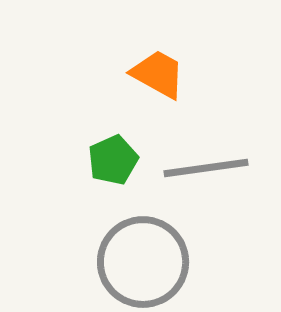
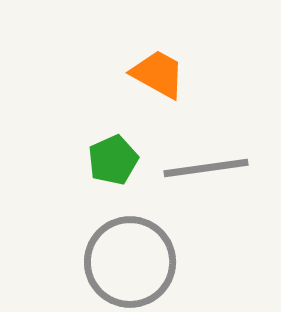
gray circle: moved 13 px left
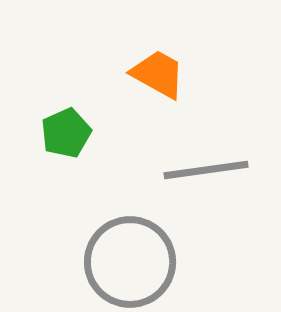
green pentagon: moved 47 px left, 27 px up
gray line: moved 2 px down
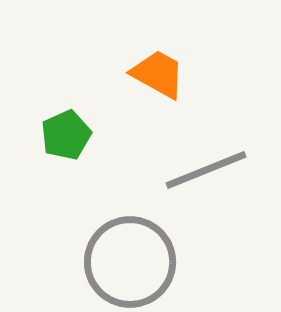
green pentagon: moved 2 px down
gray line: rotated 14 degrees counterclockwise
